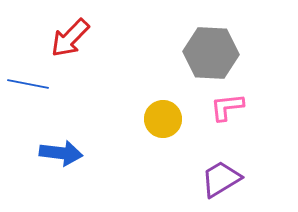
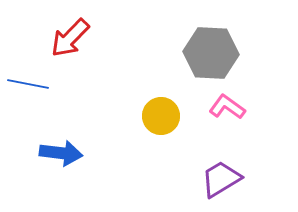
pink L-shape: rotated 42 degrees clockwise
yellow circle: moved 2 px left, 3 px up
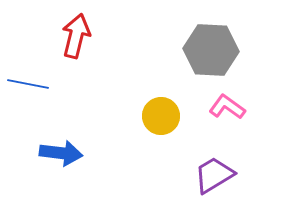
red arrow: moved 6 px right, 2 px up; rotated 150 degrees clockwise
gray hexagon: moved 3 px up
purple trapezoid: moved 7 px left, 4 px up
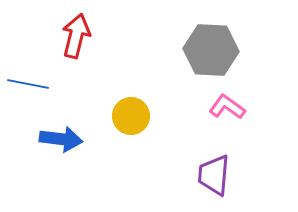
yellow circle: moved 30 px left
blue arrow: moved 14 px up
purple trapezoid: rotated 54 degrees counterclockwise
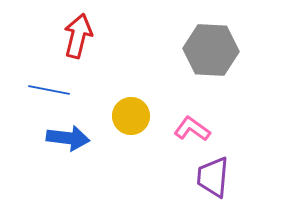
red arrow: moved 2 px right
blue line: moved 21 px right, 6 px down
pink L-shape: moved 35 px left, 22 px down
blue arrow: moved 7 px right, 1 px up
purple trapezoid: moved 1 px left, 2 px down
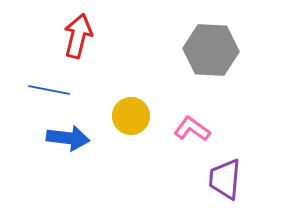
purple trapezoid: moved 12 px right, 2 px down
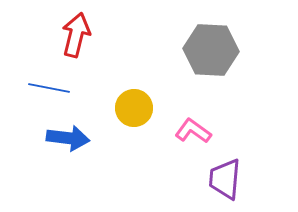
red arrow: moved 2 px left, 1 px up
blue line: moved 2 px up
yellow circle: moved 3 px right, 8 px up
pink L-shape: moved 1 px right, 2 px down
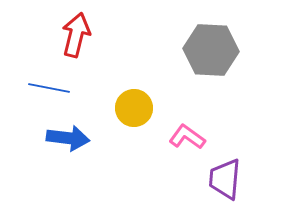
pink L-shape: moved 6 px left, 6 px down
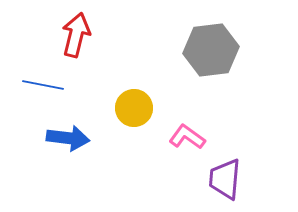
gray hexagon: rotated 10 degrees counterclockwise
blue line: moved 6 px left, 3 px up
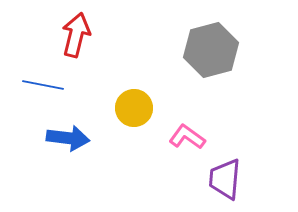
gray hexagon: rotated 8 degrees counterclockwise
